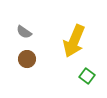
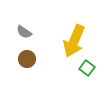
green square: moved 8 px up
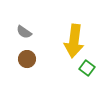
yellow arrow: rotated 16 degrees counterclockwise
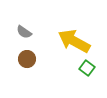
yellow arrow: rotated 112 degrees clockwise
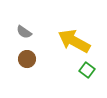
green square: moved 2 px down
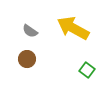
gray semicircle: moved 6 px right, 1 px up
yellow arrow: moved 1 px left, 13 px up
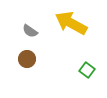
yellow arrow: moved 2 px left, 5 px up
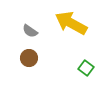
brown circle: moved 2 px right, 1 px up
green square: moved 1 px left, 2 px up
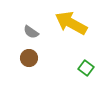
gray semicircle: moved 1 px right, 1 px down
